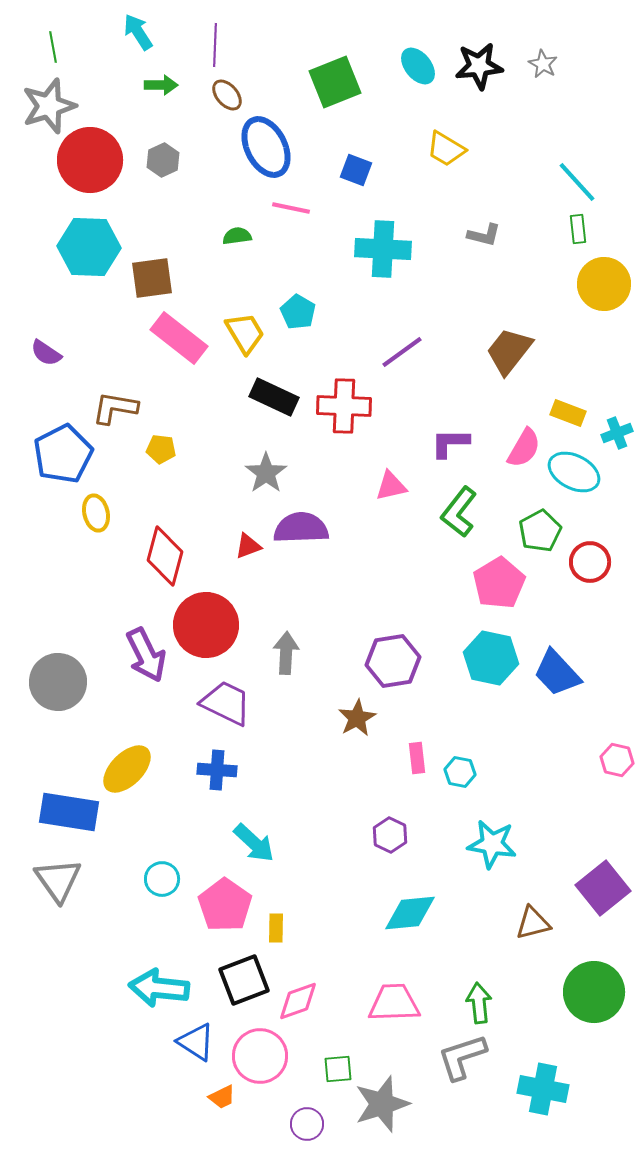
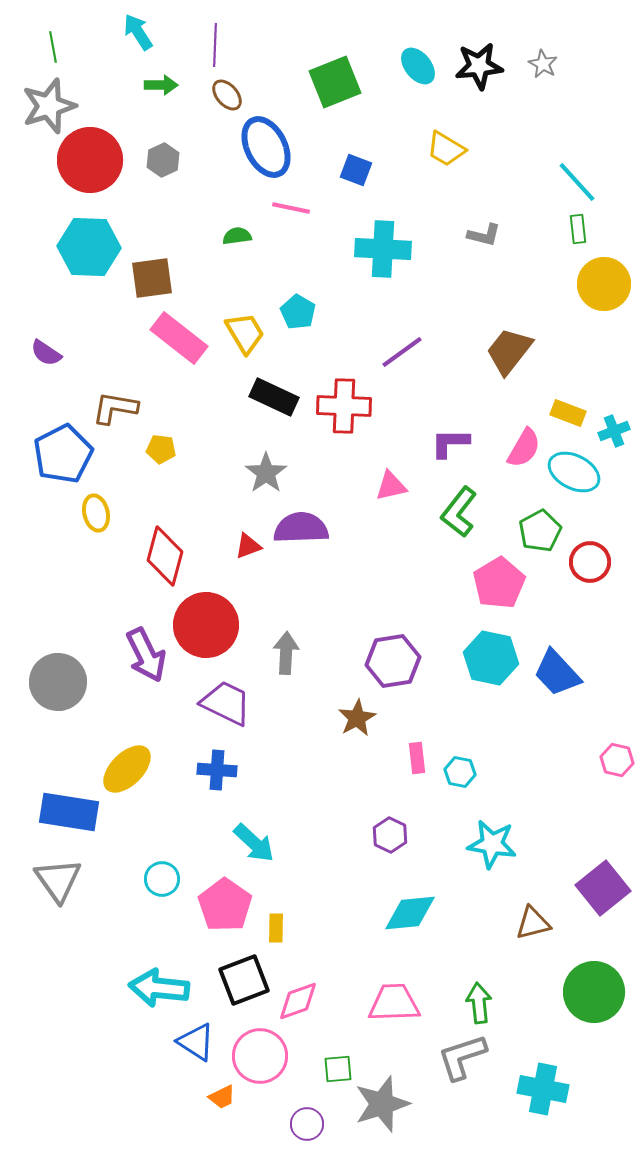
cyan cross at (617, 433): moved 3 px left, 2 px up
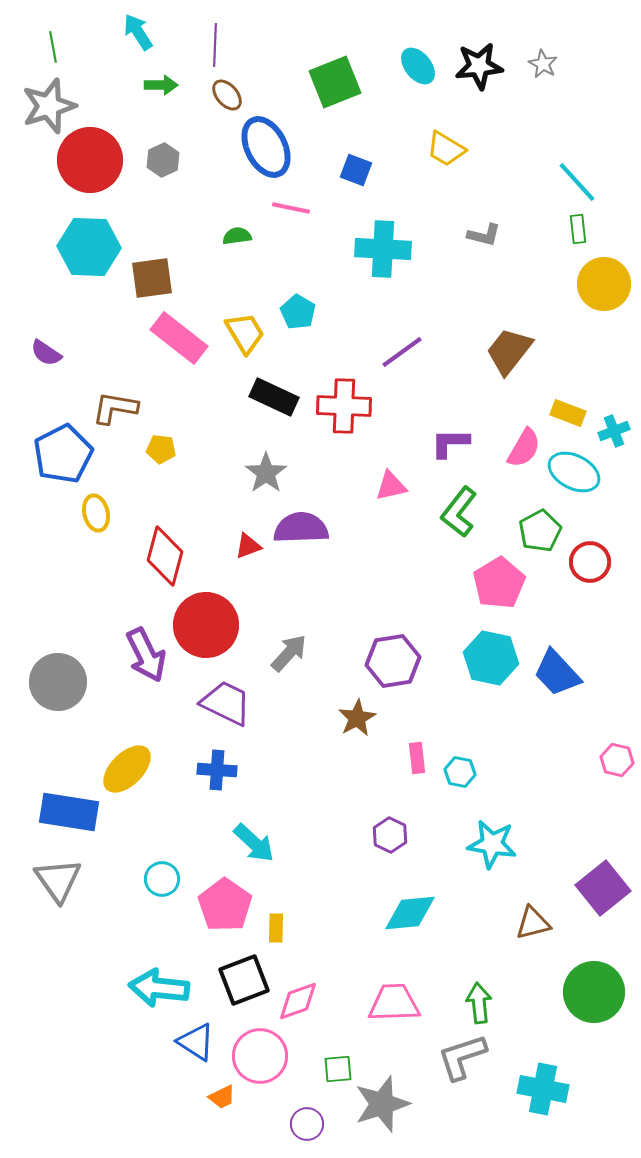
gray arrow at (286, 653): moved 3 px right; rotated 39 degrees clockwise
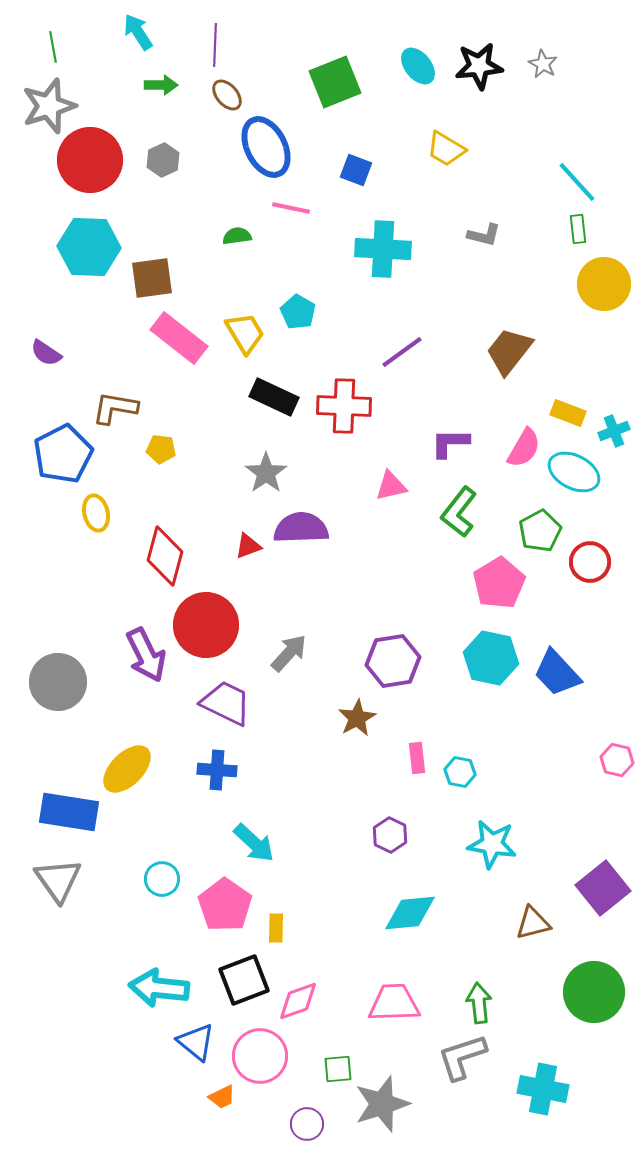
blue triangle at (196, 1042): rotated 6 degrees clockwise
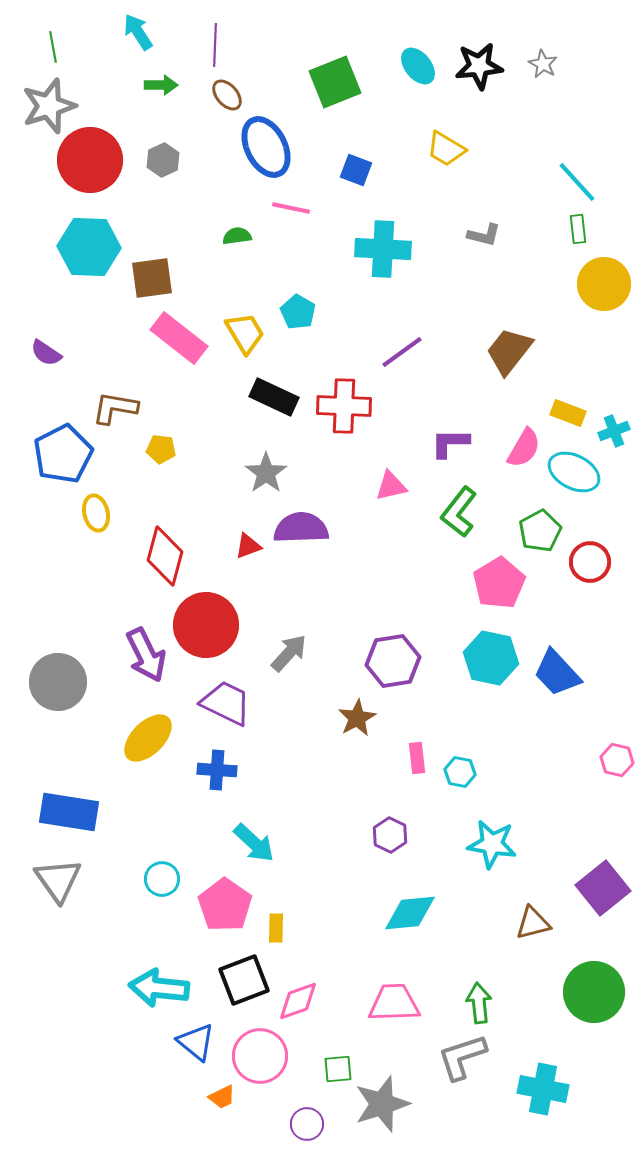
yellow ellipse at (127, 769): moved 21 px right, 31 px up
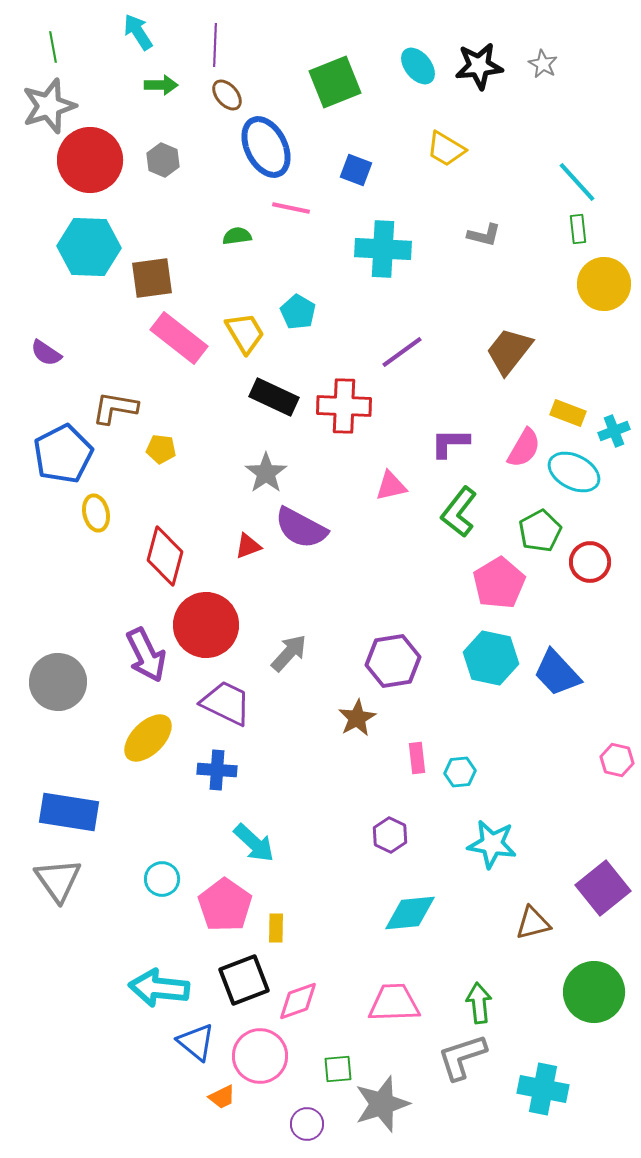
gray hexagon at (163, 160): rotated 12 degrees counterclockwise
purple semicircle at (301, 528): rotated 150 degrees counterclockwise
cyan hexagon at (460, 772): rotated 16 degrees counterclockwise
